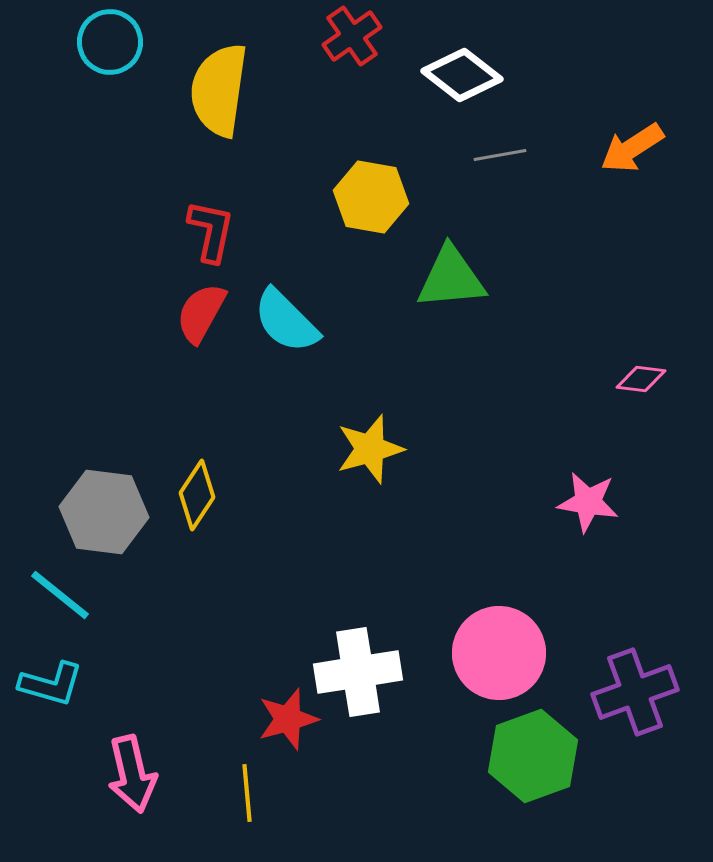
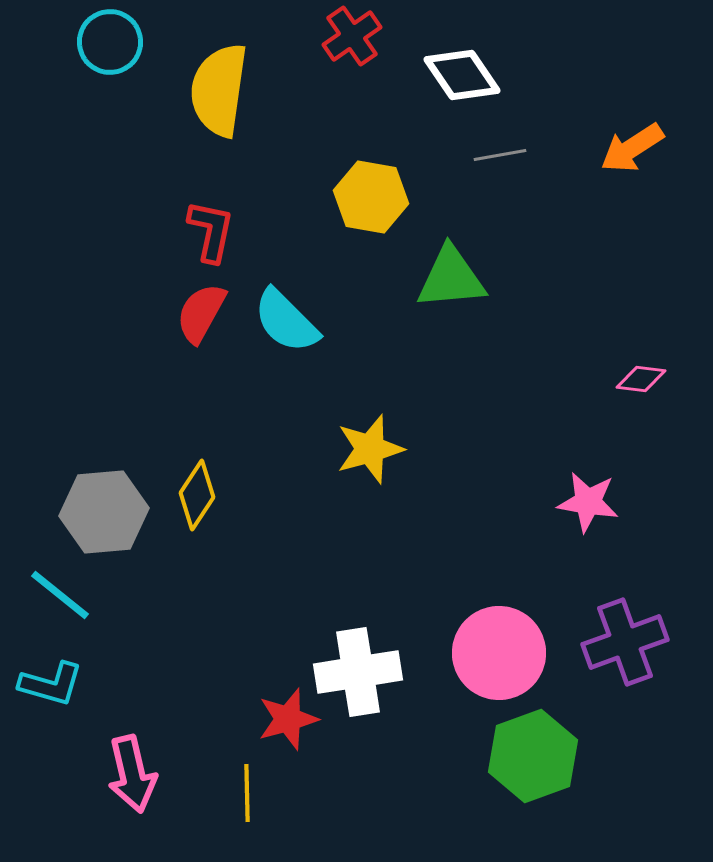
white diamond: rotated 18 degrees clockwise
gray hexagon: rotated 12 degrees counterclockwise
purple cross: moved 10 px left, 50 px up
yellow line: rotated 4 degrees clockwise
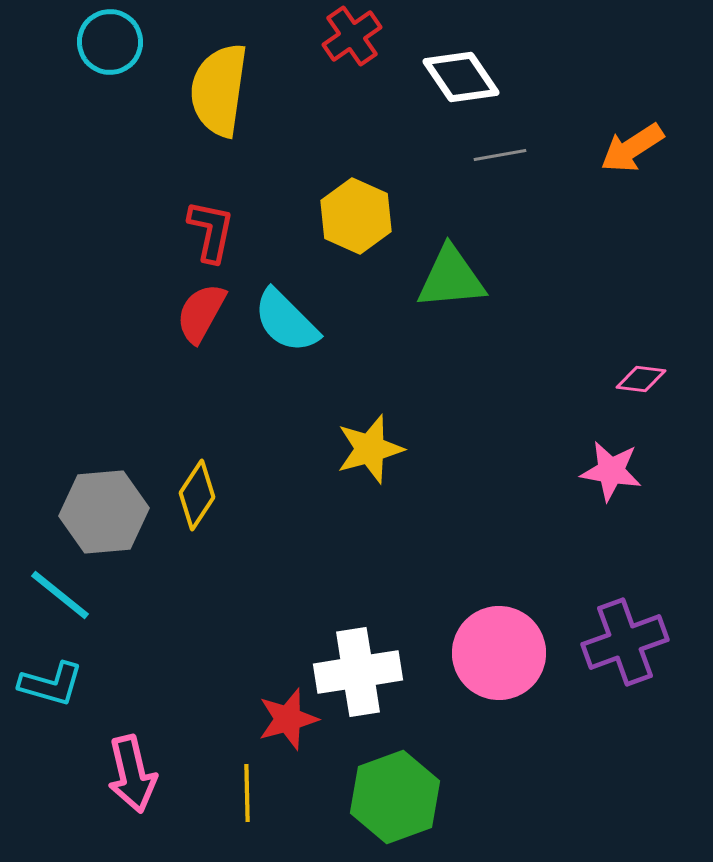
white diamond: moved 1 px left, 2 px down
yellow hexagon: moved 15 px left, 19 px down; rotated 14 degrees clockwise
pink star: moved 23 px right, 31 px up
green hexagon: moved 138 px left, 41 px down
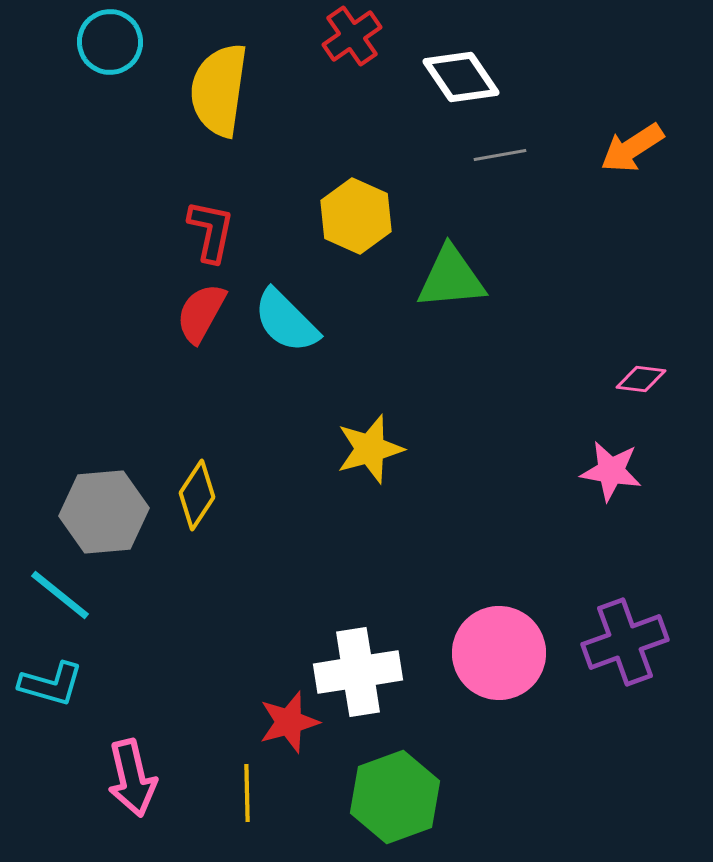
red star: moved 1 px right, 3 px down
pink arrow: moved 4 px down
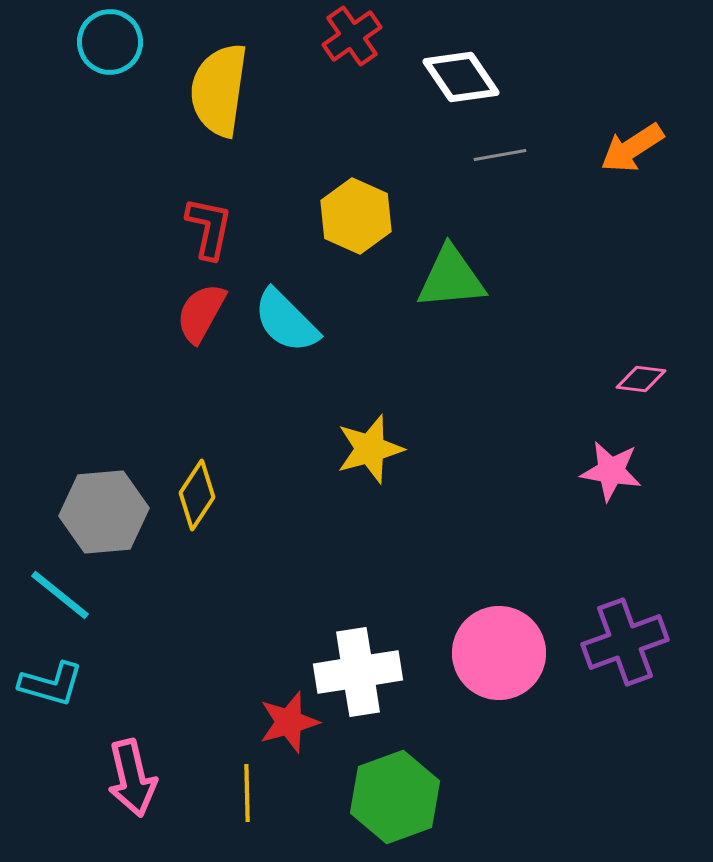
red L-shape: moved 2 px left, 3 px up
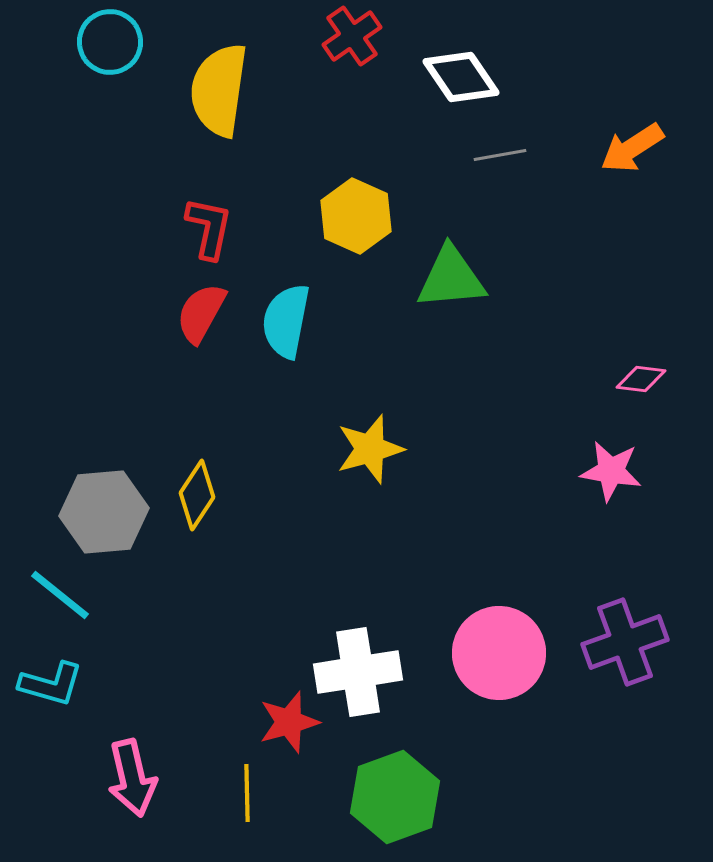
cyan semicircle: rotated 56 degrees clockwise
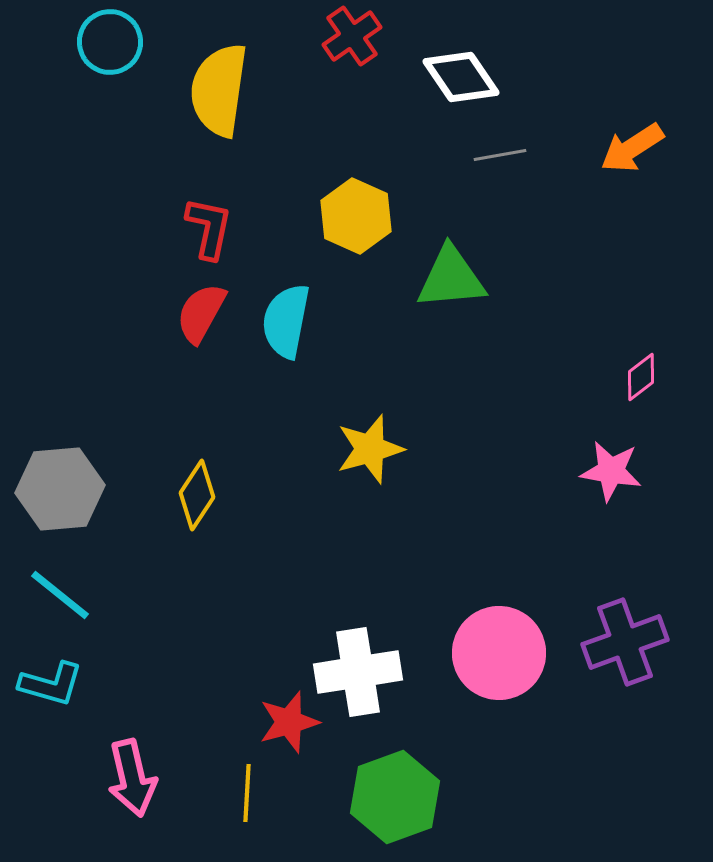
pink diamond: moved 2 px up; rotated 45 degrees counterclockwise
gray hexagon: moved 44 px left, 23 px up
yellow line: rotated 4 degrees clockwise
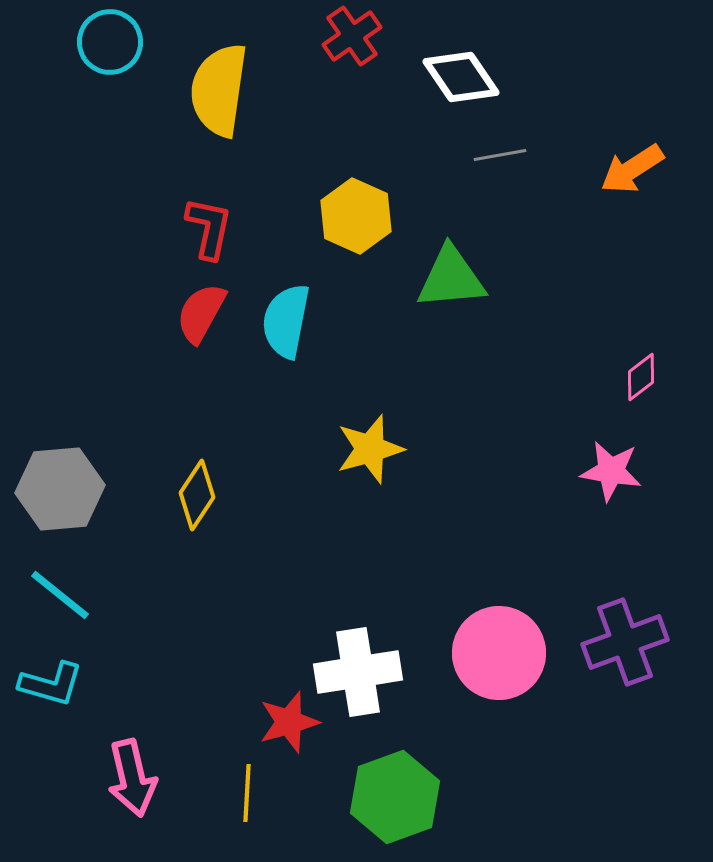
orange arrow: moved 21 px down
